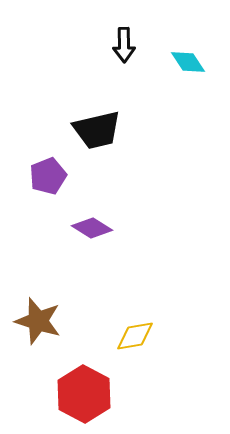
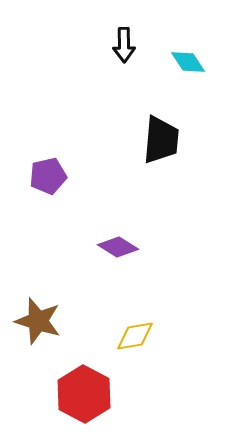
black trapezoid: moved 64 px right, 10 px down; rotated 72 degrees counterclockwise
purple pentagon: rotated 9 degrees clockwise
purple diamond: moved 26 px right, 19 px down
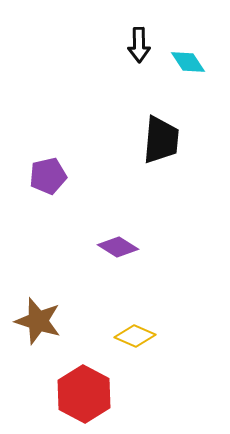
black arrow: moved 15 px right
yellow diamond: rotated 33 degrees clockwise
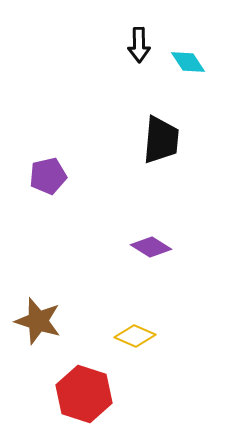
purple diamond: moved 33 px right
red hexagon: rotated 10 degrees counterclockwise
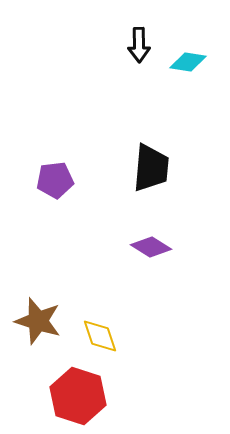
cyan diamond: rotated 48 degrees counterclockwise
black trapezoid: moved 10 px left, 28 px down
purple pentagon: moved 7 px right, 4 px down; rotated 6 degrees clockwise
yellow diamond: moved 35 px left; rotated 48 degrees clockwise
red hexagon: moved 6 px left, 2 px down
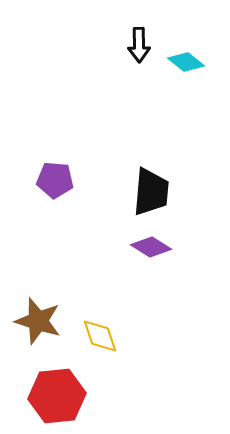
cyan diamond: moved 2 px left; rotated 30 degrees clockwise
black trapezoid: moved 24 px down
purple pentagon: rotated 12 degrees clockwise
red hexagon: moved 21 px left; rotated 24 degrees counterclockwise
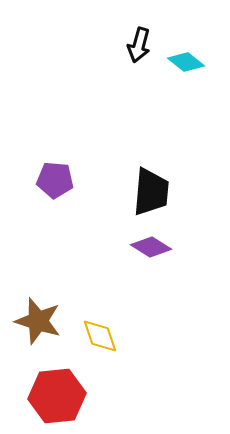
black arrow: rotated 16 degrees clockwise
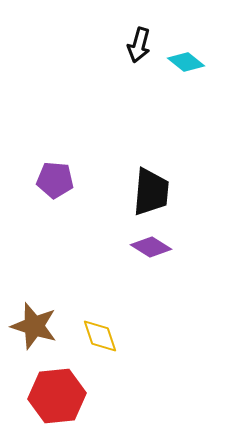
brown star: moved 4 px left, 5 px down
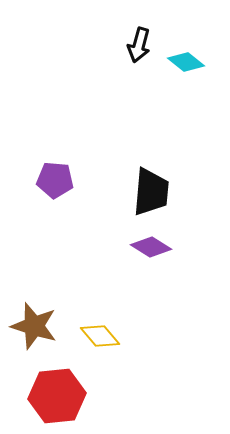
yellow diamond: rotated 21 degrees counterclockwise
